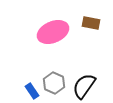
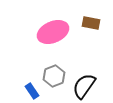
gray hexagon: moved 7 px up; rotated 15 degrees clockwise
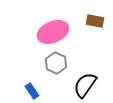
brown rectangle: moved 4 px right, 2 px up
gray hexagon: moved 2 px right, 13 px up; rotated 15 degrees counterclockwise
black semicircle: moved 1 px right, 1 px up
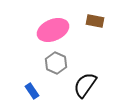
pink ellipse: moved 2 px up
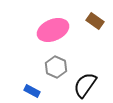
brown rectangle: rotated 24 degrees clockwise
gray hexagon: moved 4 px down
blue rectangle: rotated 28 degrees counterclockwise
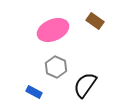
blue rectangle: moved 2 px right, 1 px down
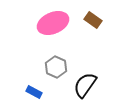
brown rectangle: moved 2 px left, 1 px up
pink ellipse: moved 7 px up
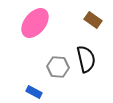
pink ellipse: moved 18 px left; rotated 28 degrees counterclockwise
gray hexagon: moved 2 px right; rotated 20 degrees counterclockwise
black semicircle: moved 1 px right, 26 px up; rotated 132 degrees clockwise
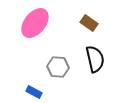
brown rectangle: moved 4 px left, 3 px down
black semicircle: moved 9 px right
